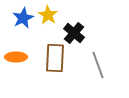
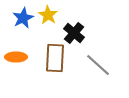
gray line: rotated 28 degrees counterclockwise
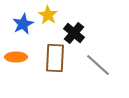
blue star: moved 6 px down
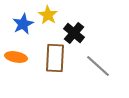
orange ellipse: rotated 10 degrees clockwise
gray line: moved 1 px down
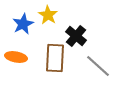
black cross: moved 2 px right, 3 px down
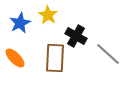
blue star: moved 3 px left, 1 px up
black cross: rotated 10 degrees counterclockwise
orange ellipse: moved 1 px left, 1 px down; rotated 35 degrees clockwise
gray line: moved 10 px right, 12 px up
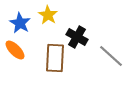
blue star: rotated 15 degrees counterclockwise
black cross: moved 1 px right, 1 px down
gray line: moved 3 px right, 2 px down
orange ellipse: moved 8 px up
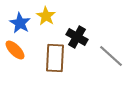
yellow star: moved 2 px left, 1 px down
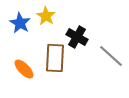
orange ellipse: moved 9 px right, 19 px down
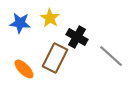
yellow star: moved 4 px right, 2 px down
blue star: rotated 25 degrees counterclockwise
brown rectangle: rotated 24 degrees clockwise
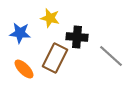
yellow star: rotated 18 degrees counterclockwise
blue star: moved 10 px down
black cross: rotated 25 degrees counterclockwise
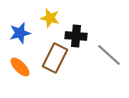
blue star: rotated 20 degrees counterclockwise
black cross: moved 1 px left, 1 px up
gray line: moved 2 px left, 1 px up
orange ellipse: moved 4 px left, 2 px up
